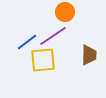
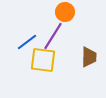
purple line: rotated 24 degrees counterclockwise
brown trapezoid: moved 2 px down
yellow square: rotated 12 degrees clockwise
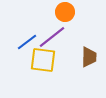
purple line: moved 1 px left, 1 px down; rotated 20 degrees clockwise
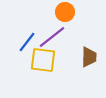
blue line: rotated 15 degrees counterclockwise
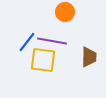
purple line: moved 4 px down; rotated 48 degrees clockwise
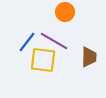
purple line: moved 2 px right; rotated 20 degrees clockwise
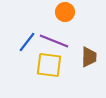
purple line: rotated 8 degrees counterclockwise
yellow square: moved 6 px right, 5 px down
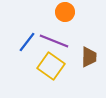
yellow square: moved 2 px right, 1 px down; rotated 28 degrees clockwise
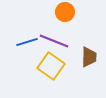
blue line: rotated 35 degrees clockwise
